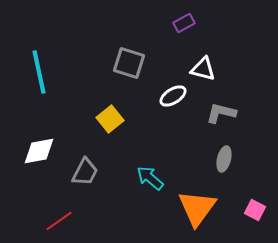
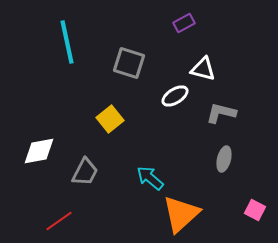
cyan line: moved 28 px right, 30 px up
white ellipse: moved 2 px right
orange triangle: moved 16 px left, 6 px down; rotated 12 degrees clockwise
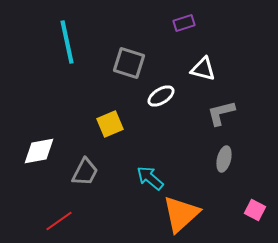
purple rectangle: rotated 10 degrees clockwise
white ellipse: moved 14 px left
gray L-shape: rotated 28 degrees counterclockwise
yellow square: moved 5 px down; rotated 16 degrees clockwise
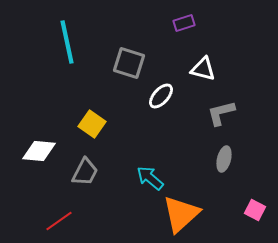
white ellipse: rotated 16 degrees counterclockwise
yellow square: moved 18 px left; rotated 32 degrees counterclockwise
white diamond: rotated 16 degrees clockwise
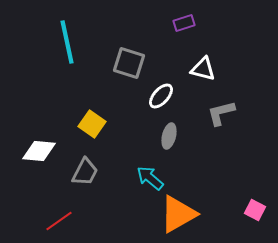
gray ellipse: moved 55 px left, 23 px up
orange triangle: moved 3 px left; rotated 12 degrees clockwise
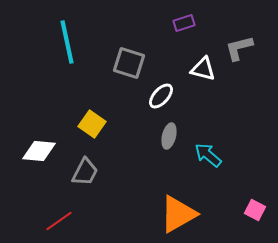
gray L-shape: moved 18 px right, 65 px up
cyan arrow: moved 58 px right, 23 px up
